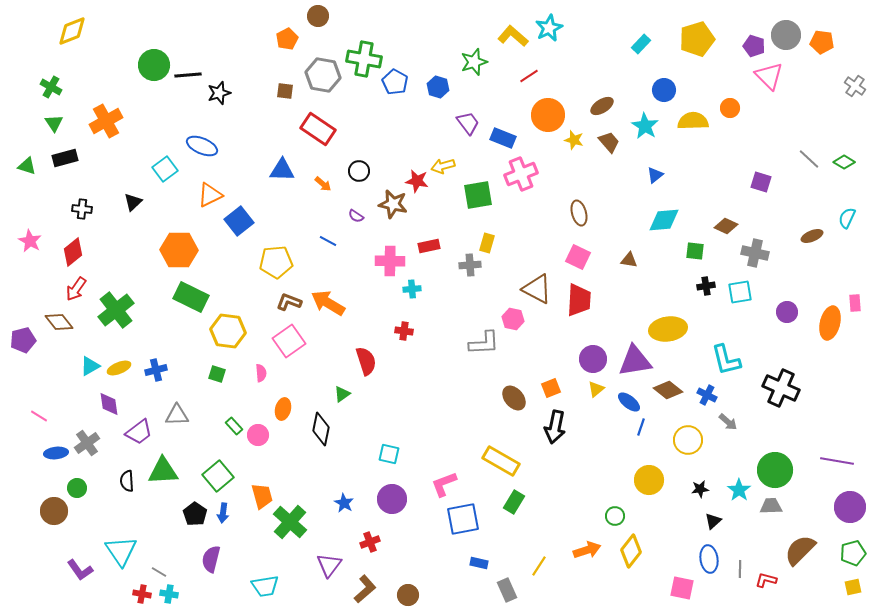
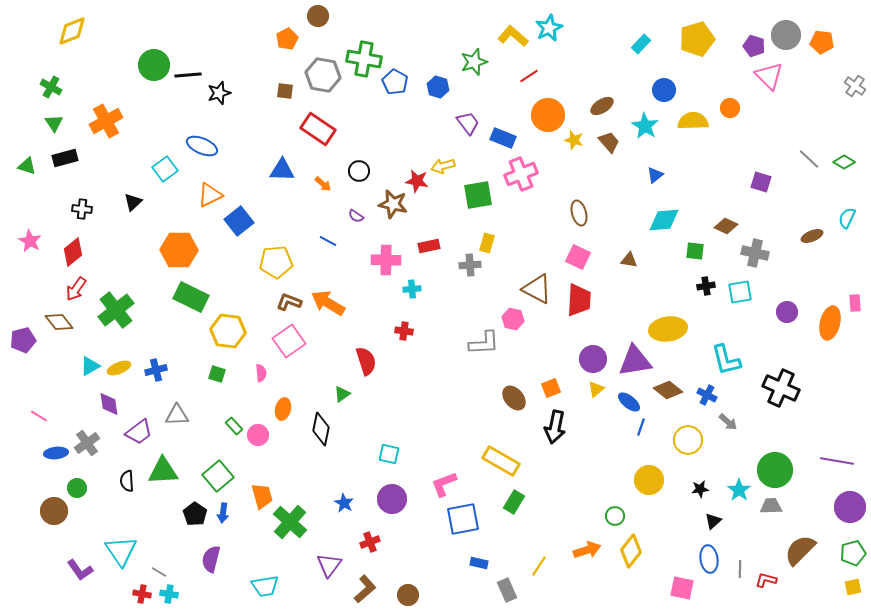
pink cross at (390, 261): moved 4 px left, 1 px up
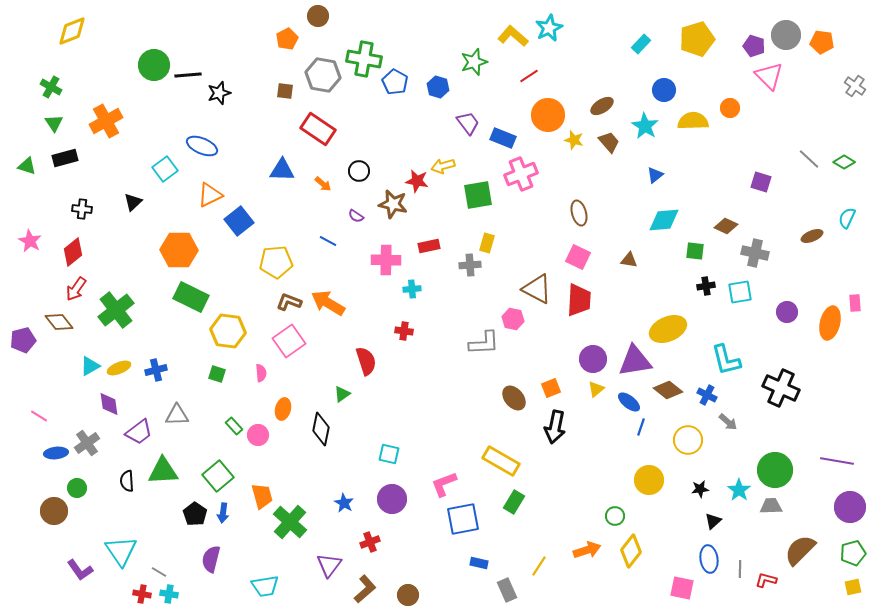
yellow ellipse at (668, 329): rotated 15 degrees counterclockwise
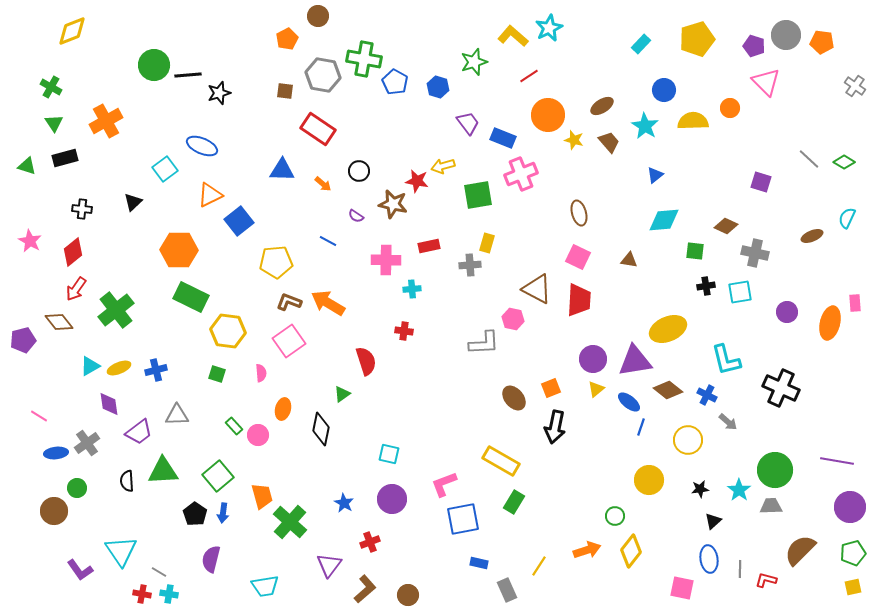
pink triangle at (769, 76): moved 3 px left, 6 px down
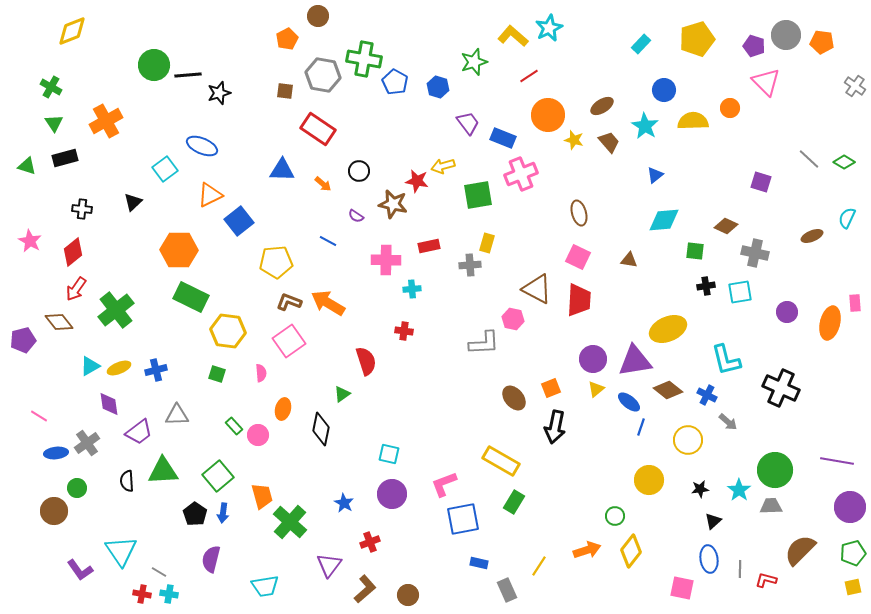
purple circle at (392, 499): moved 5 px up
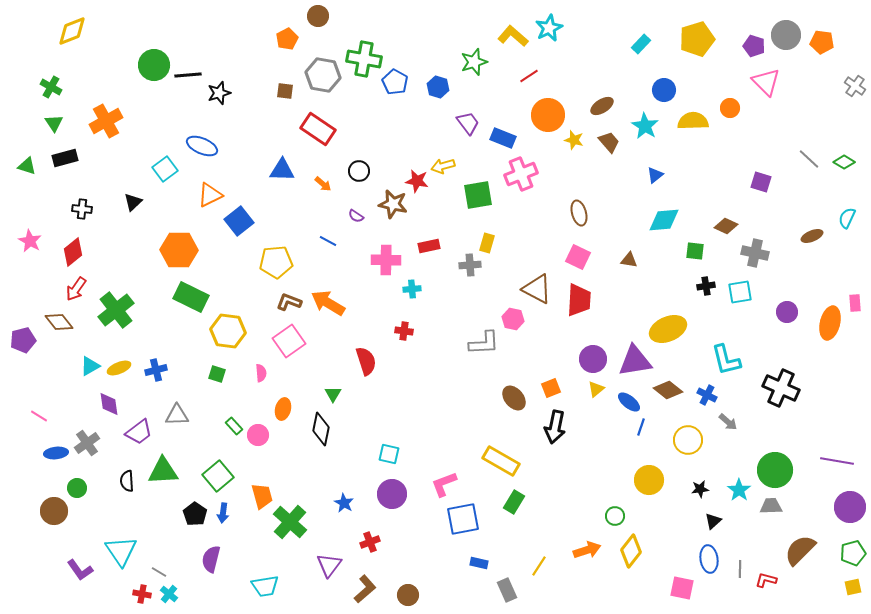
green triangle at (342, 394): moved 9 px left; rotated 24 degrees counterclockwise
cyan cross at (169, 594): rotated 30 degrees clockwise
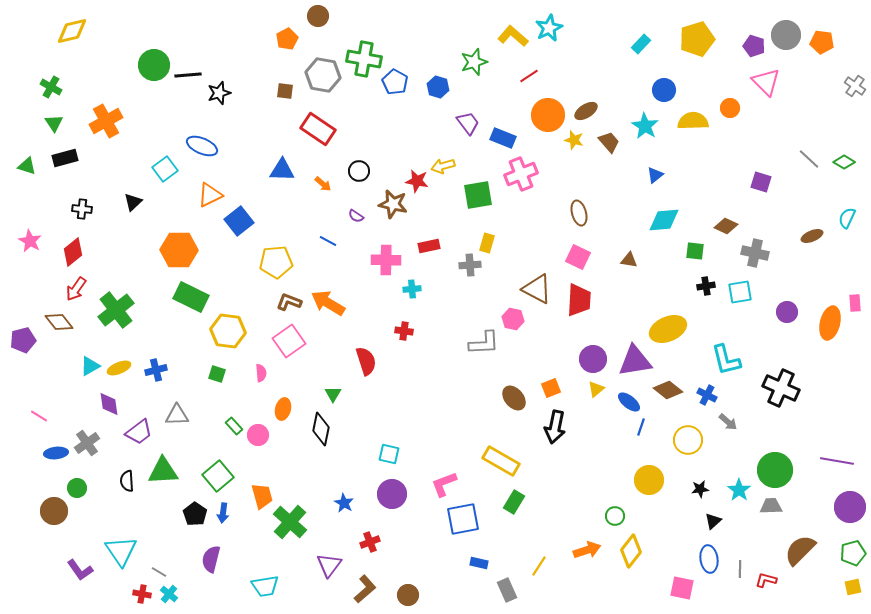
yellow diamond at (72, 31): rotated 8 degrees clockwise
brown ellipse at (602, 106): moved 16 px left, 5 px down
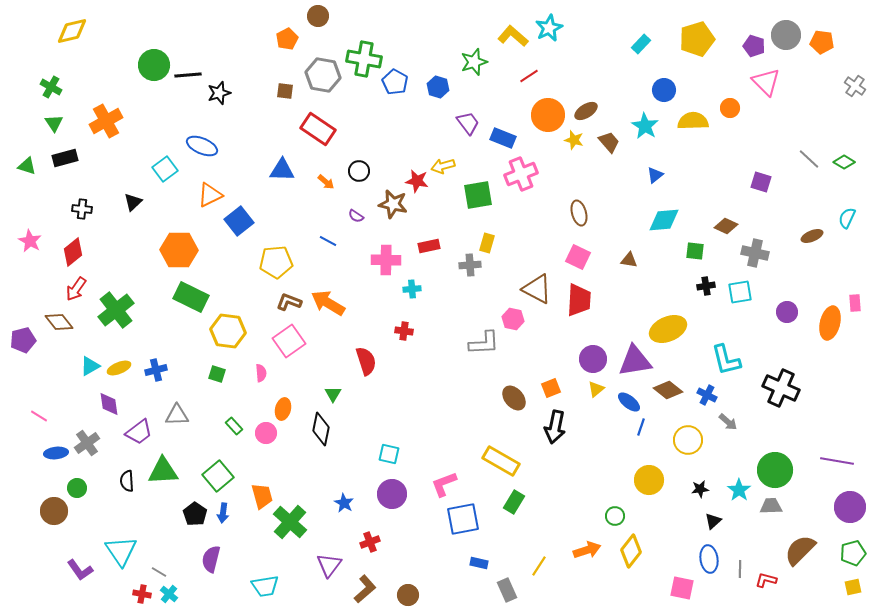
orange arrow at (323, 184): moved 3 px right, 2 px up
pink circle at (258, 435): moved 8 px right, 2 px up
